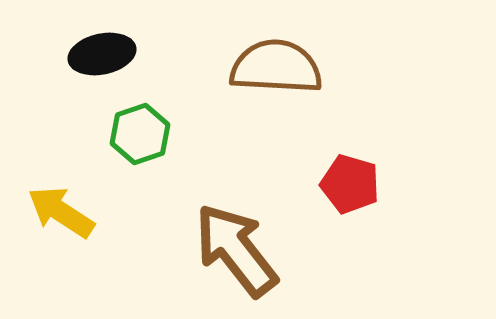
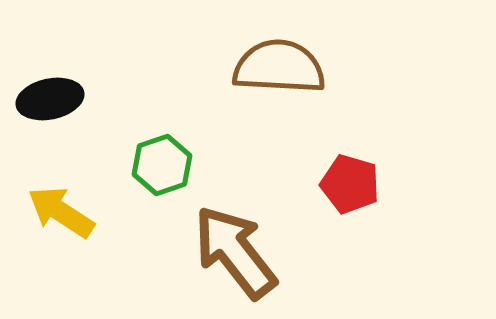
black ellipse: moved 52 px left, 45 px down
brown semicircle: moved 3 px right
green hexagon: moved 22 px right, 31 px down
brown arrow: moved 1 px left, 2 px down
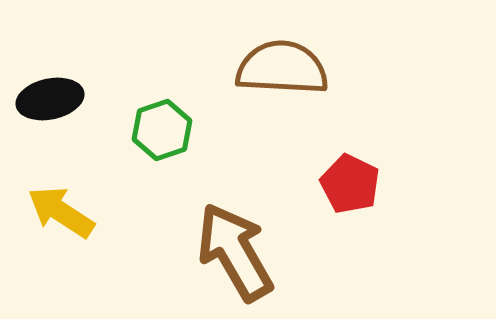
brown semicircle: moved 3 px right, 1 px down
green hexagon: moved 35 px up
red pentagon: rotated 10 degrees clockwise
brown arrow: rotated 8 degrees clockwise
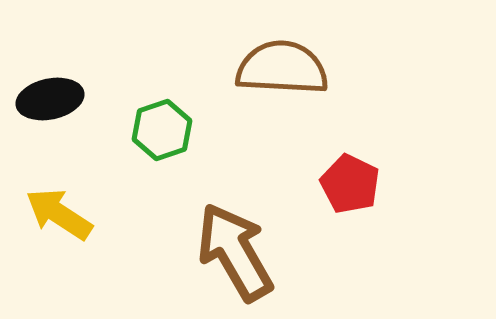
yellow arrow: moved 2 px left, 2 px down
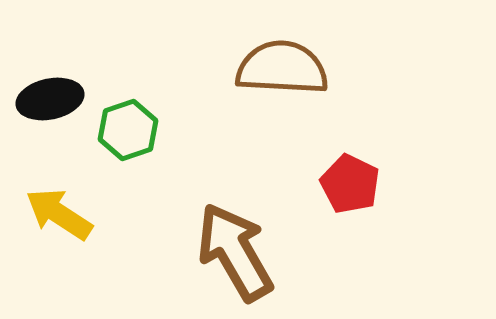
green hexagon: moved 34 px left
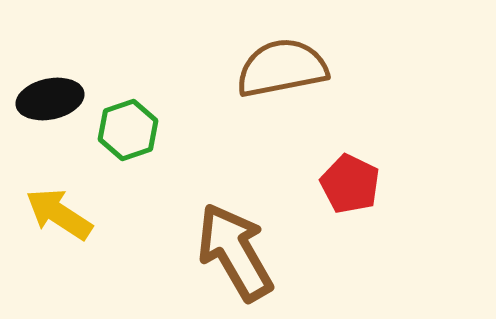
brown semicircle: rotated 14 degrees counterclockwise
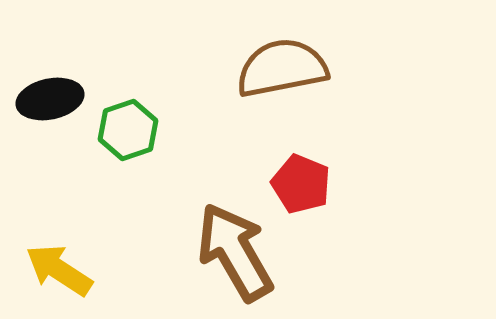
red pentagon: moved 49 px left; rotated 4 degrees counterclockwise
yellow arrow: moved 56 px down
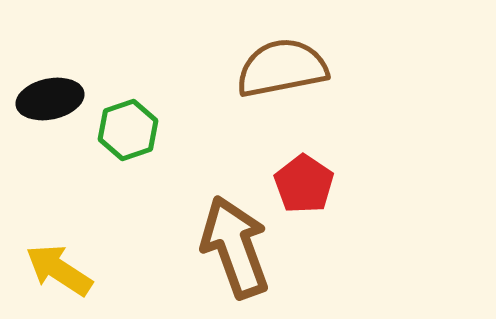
red pentagon: moved 3 px right; rotated 12 degrees clockwise
brown arrow: moved 5 px up; rotated 10 degrees clockwise
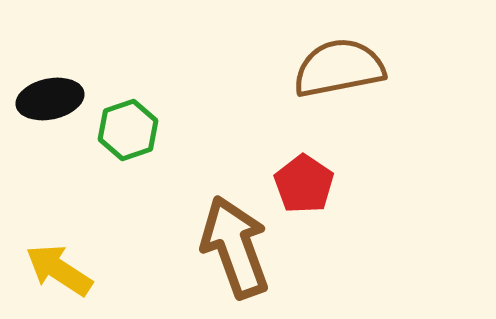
brown semicircle: moved 57 px right
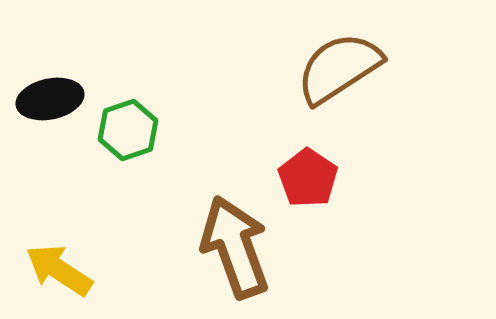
brown semicircle: rotated 22 degrees counterclockwise
red pentagon: moved 4 px right, 6 px up
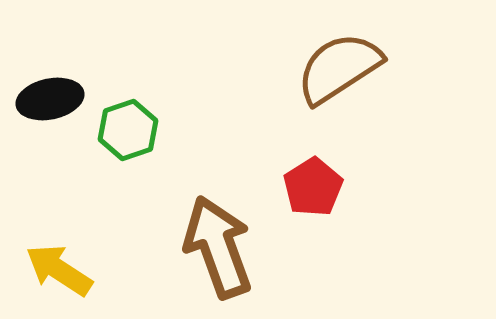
red pentagon: moved 5 px right, 9 px down; rotated 6 degrees clockwise
brown arrow: moved 17 px left
